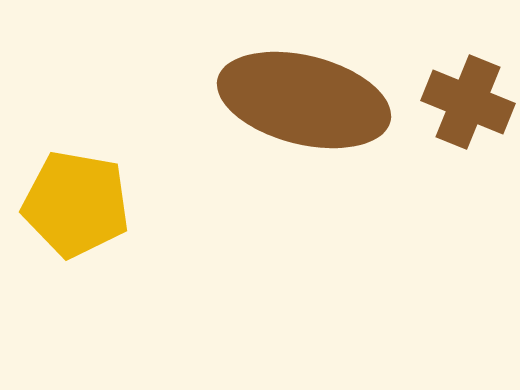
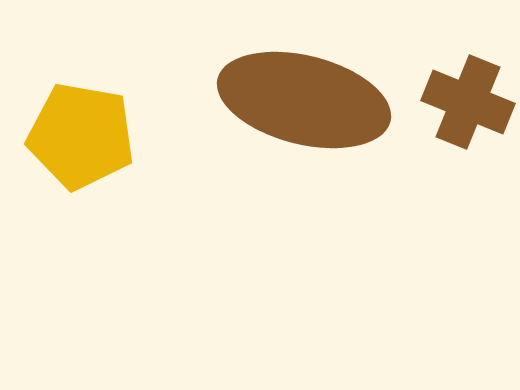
yellow pentagon: moved 5 px right, 68 px up
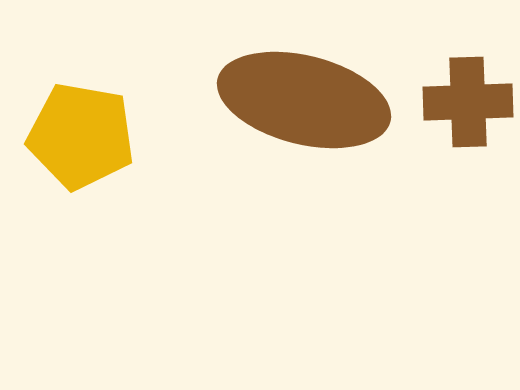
brown cross: rotated 24 degrees counterclockwise
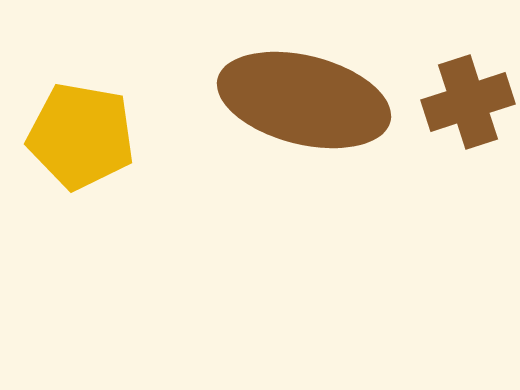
brown cross: rotated 16 degrees counterclockwise
